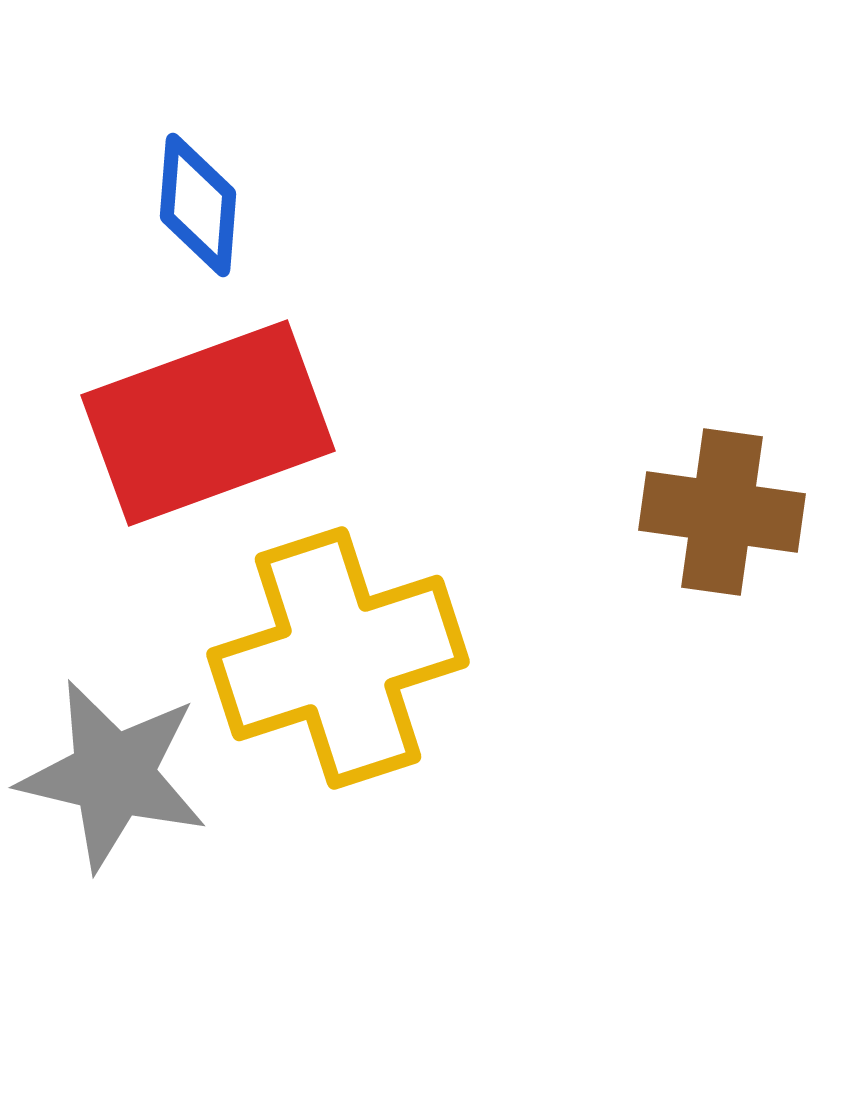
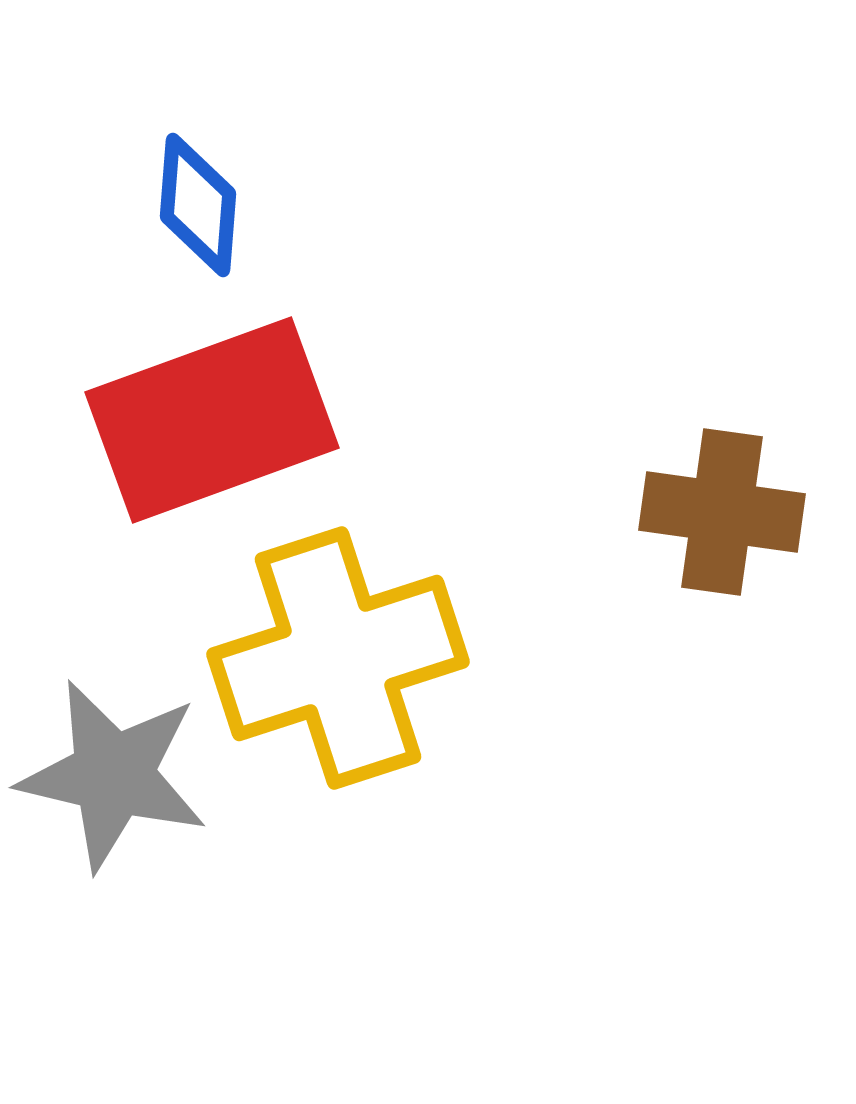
red rectangle: moved 4 px right, 3 px up
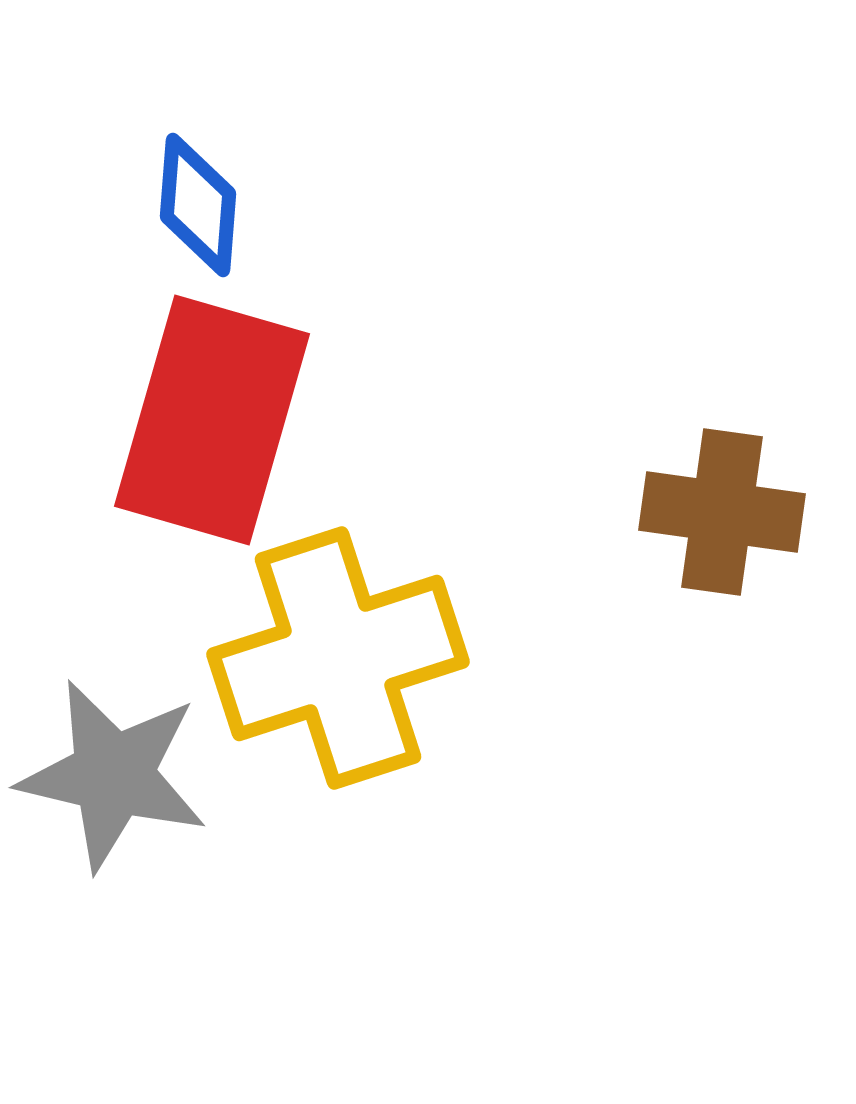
red rectangle: rotated 54 degrees counterclockwise
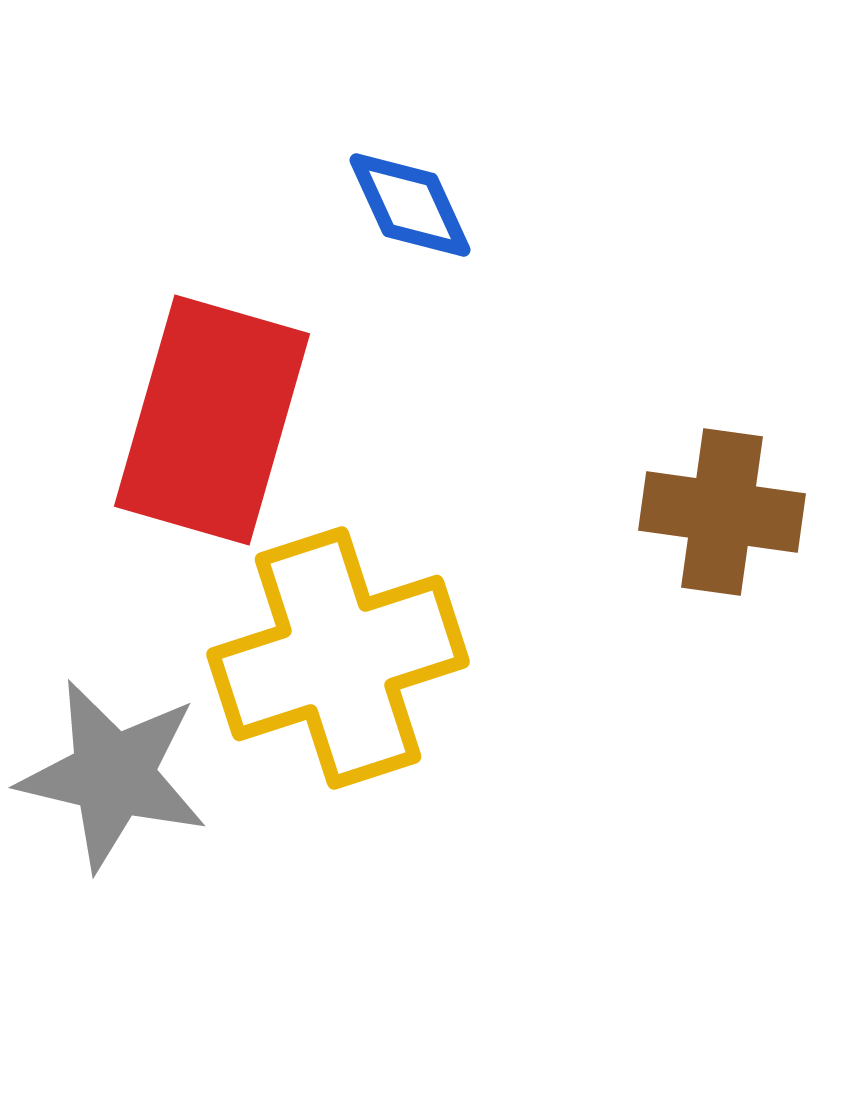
blue diamond: moved 212 px right; rotated 29 degrees counterclockwise
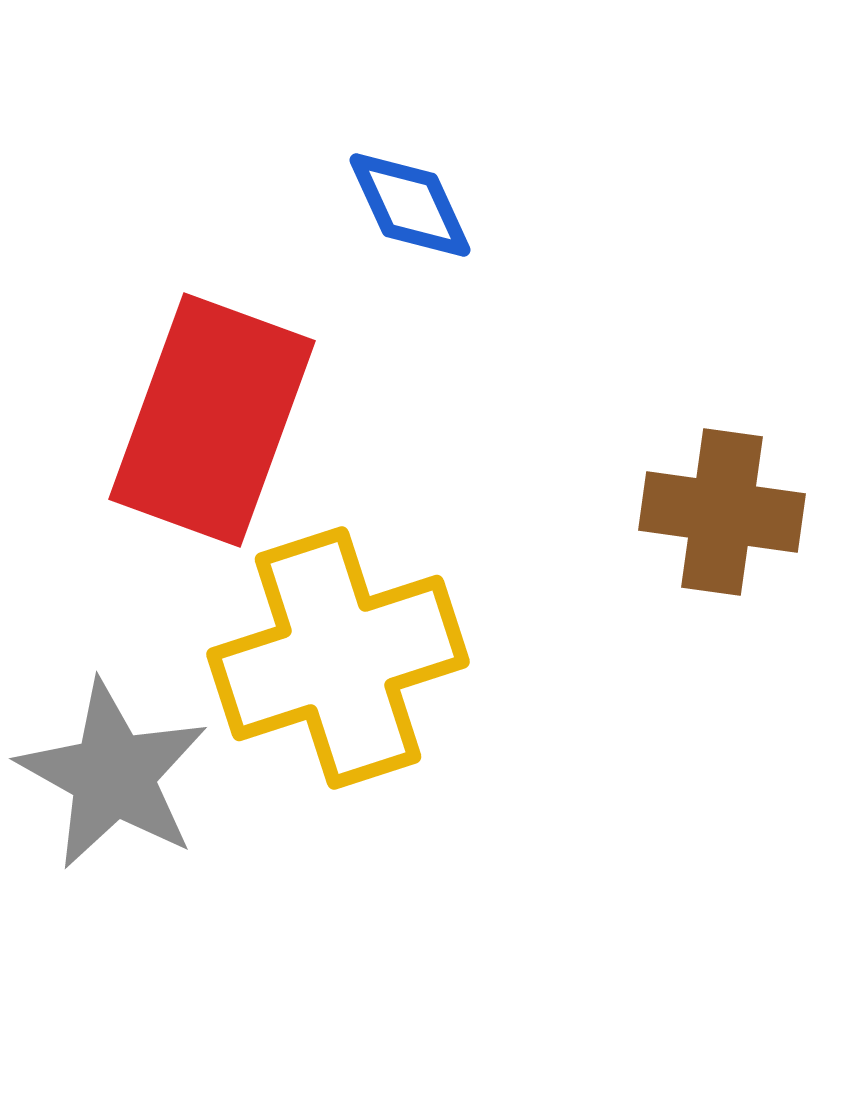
red rectangle: rotated 4 degrees clockwise
gray star: rotated 16 degrees clockwise
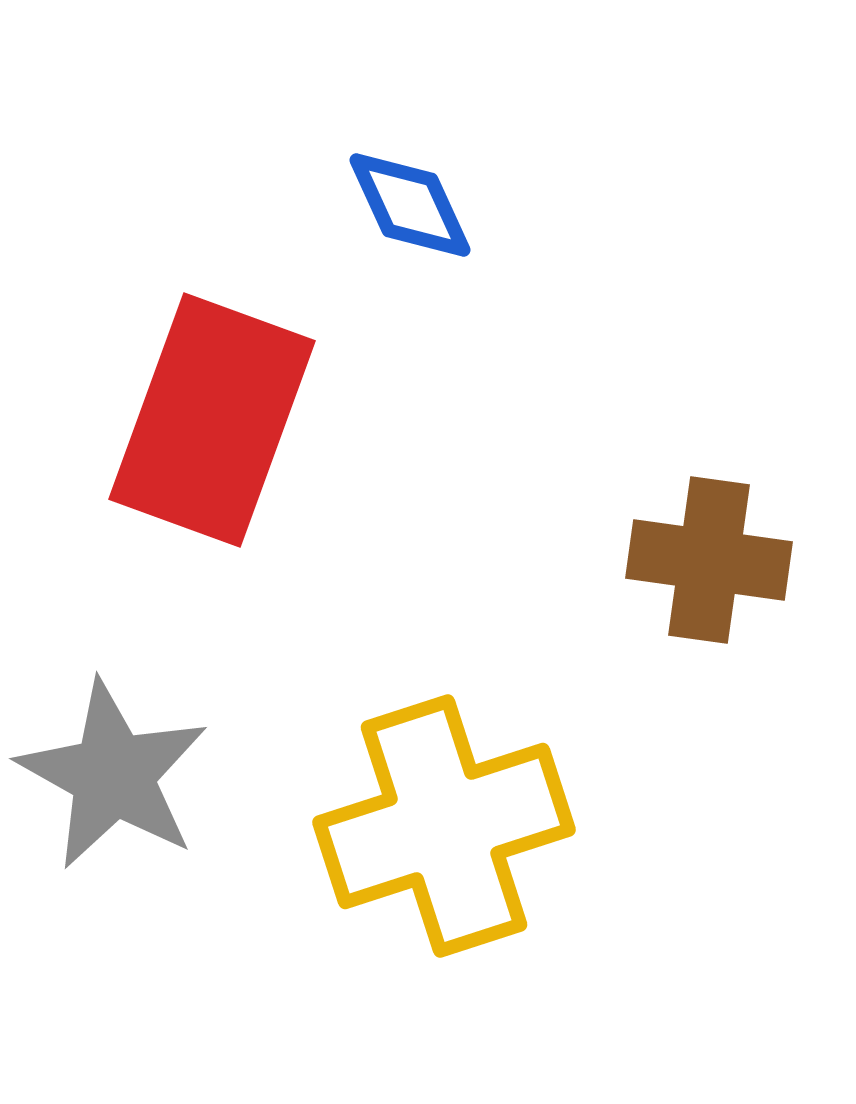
brown cross: moved 13 px left, 48 px down
yellow cross: moved 106 px right, 168 px down
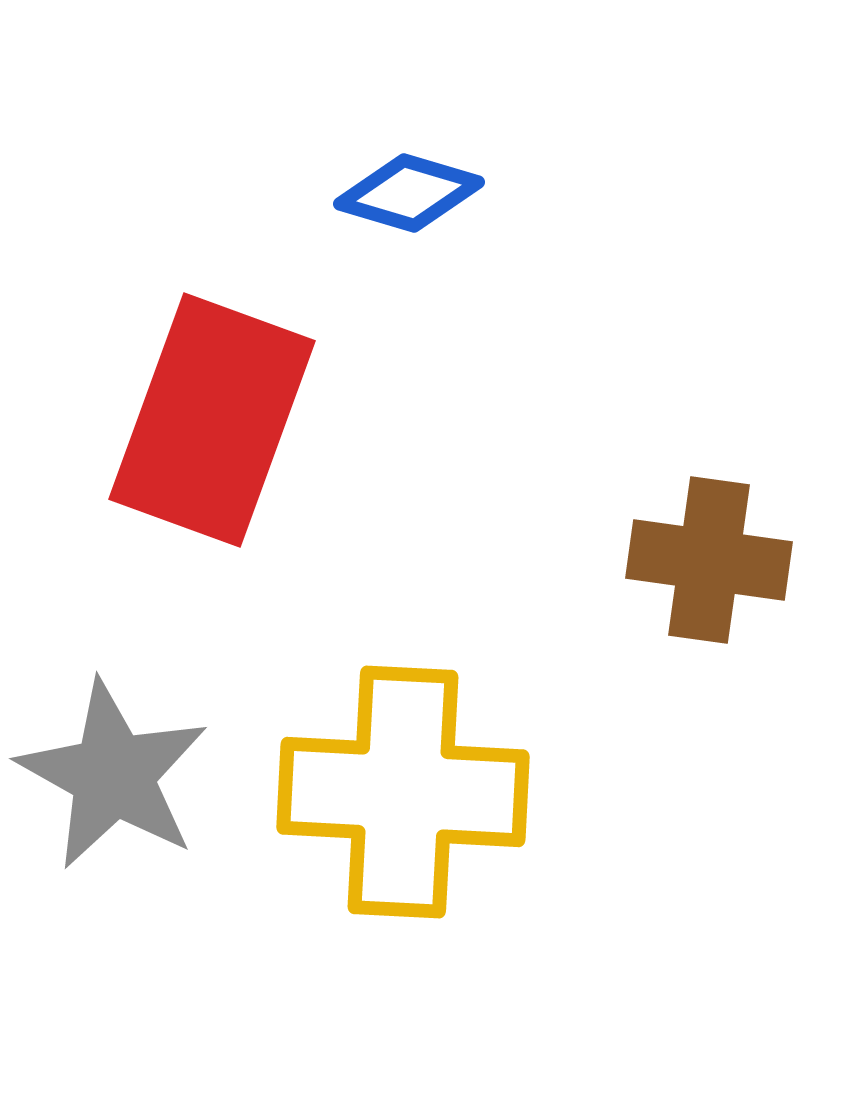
blue diamond: moved 1 px left, 12 px up; rotated 49 degrees counterclockwise
yellow cross: moved 41 px left, 34 px up; rotated 21 degrees clockwise
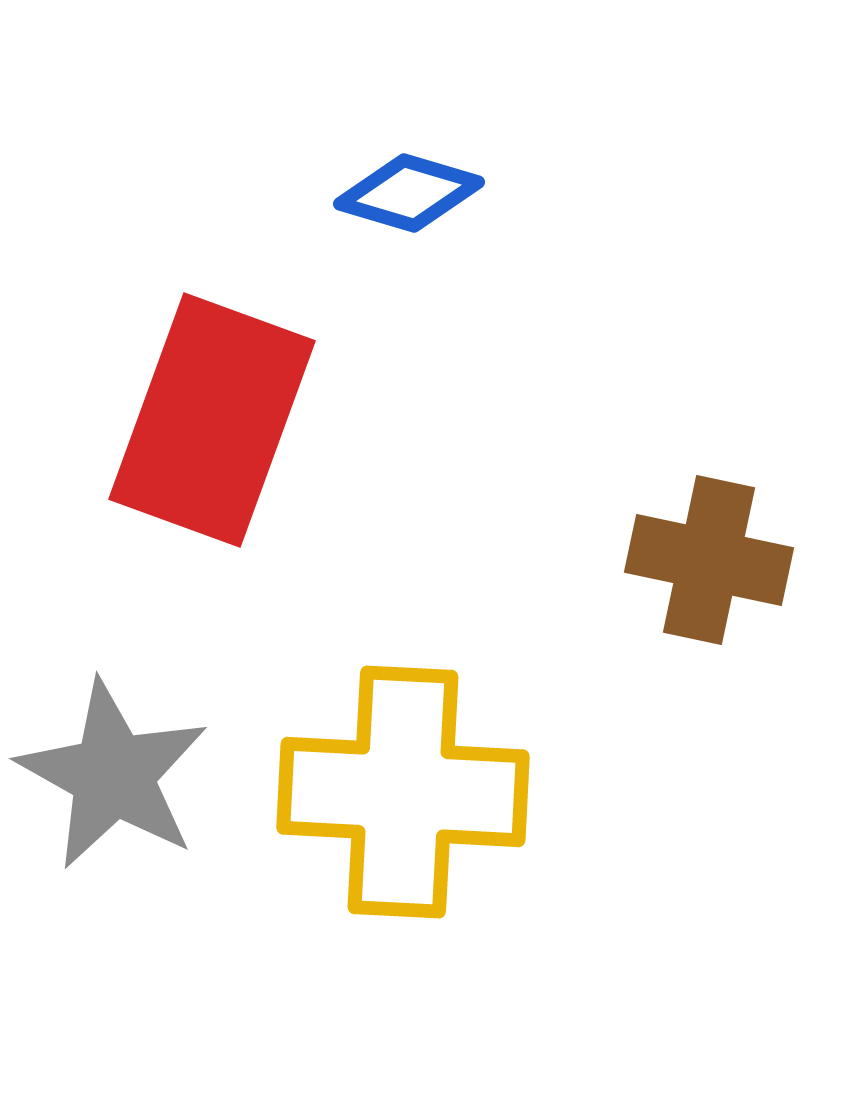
brown cross: rotated 4 degrees clockwise
